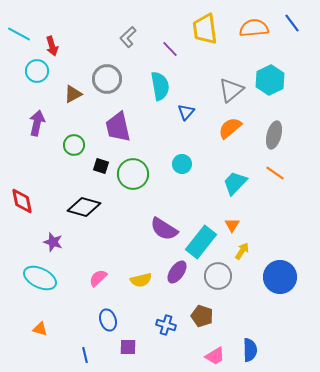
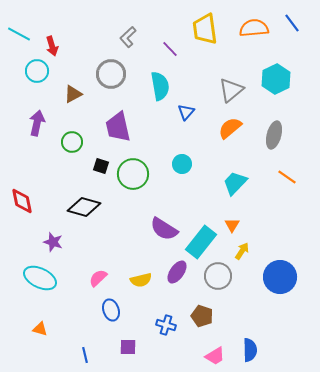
gray circle at (107, 79): moved 4 px right, 5 px up
cyan hexagon at (270, 80): moved 6 px right, 1 px up
green circle at (74, 145): moved 2 px left, 3 px up
orange line at (275, 173): moved 12 px right, 4 px down
blue ellipse at (108, 320): moved 3 px right, 10 px up
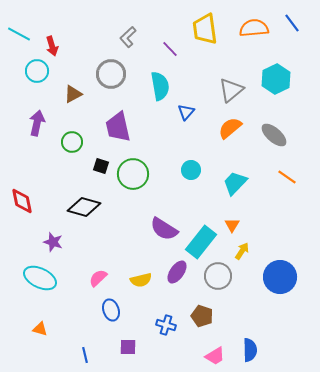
gray ellipse at (274, 135): rotated 64 degrees counterclockwise
cyan circle at (182, 164): moved 9 px right, 6 px down
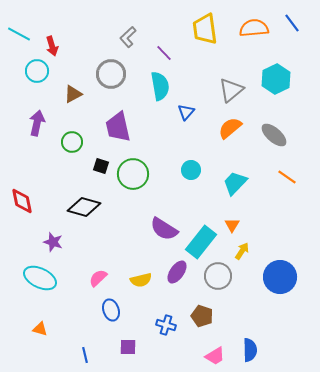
purple line at (170, 49): moved 6 px left, 4 px down
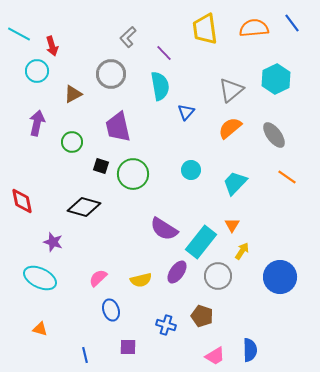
gray ellipse at (274, 135): rotated 12 degrees clockwise
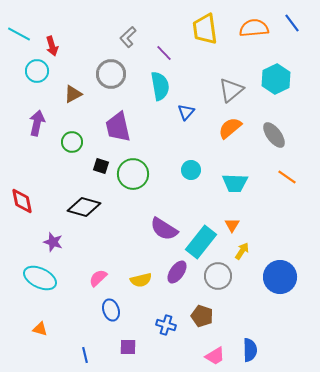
cyan trapezoid at (235, 183): rotated 132 degrees counterclockwise
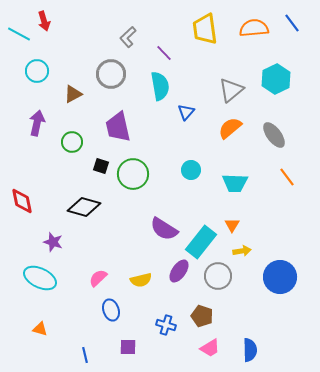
red arrow at (52, 46): moved 8 px left, 25 px up
orange line at (287, 177): rotated 18 degrees clockwise
yellow arrow at (242, 251): rotated 48 degrees clockwise
purple ellipse at (177, 272): moved 2 px right, 1 px up
pink trapezoid at (215, 356): moved 5 px left, 8 px up
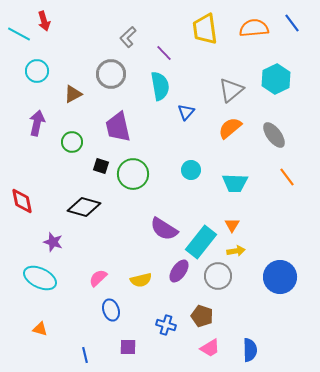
yellow arrow at (242, 251): moved 6 px left
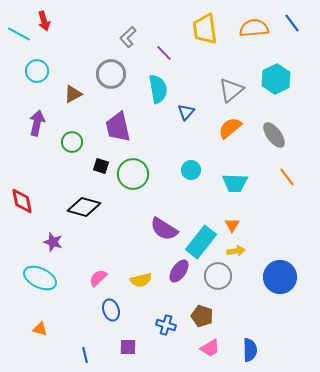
cyan semicircle at (160, 86): moved 2 px left, 3 px down
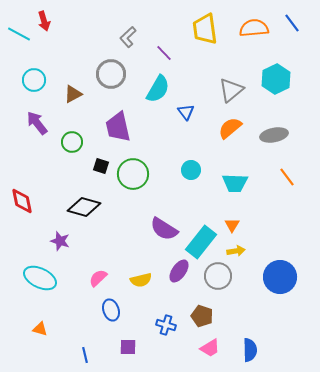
cyan circle at (37, 71): moved 3 px left, 9 px down
cyan semicircle at (158, 89): rotated 40 degrees clockwise
blue triangle at (186, 112): rotated 18 degrees counterclockwise
purple arrow at (37, 123): rotated 50 degrees counterclockwise
gray ellipse at (274, 135): rotated 64 degrees counterclockwise
purple star at (53, 242): moved 7 px right, 1 px up
